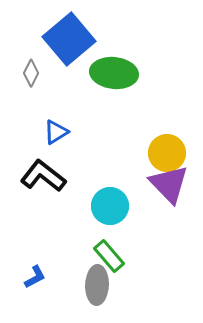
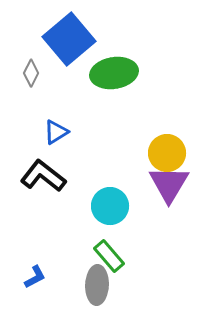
green ellipse: rotated 15 degrees counterclockwise
purple triangle: rotated 15 degrees clockwise
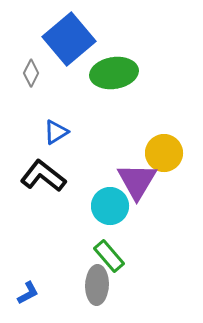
yellow circle: moved 3 px left
purple triangle: moved 32 px left, 3 px up
blue L-shape: moved 7 px left, 16 px down
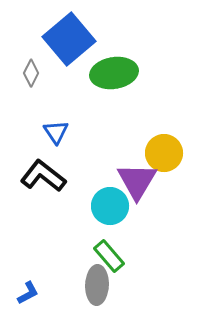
blue triangle: rotated 32 degrees counterclockwise
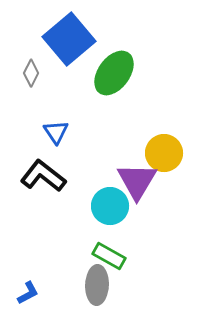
green ellipse: rotated 45 degrees counterclockwise
green rectangle: rotated 20 degrees counterclockwise
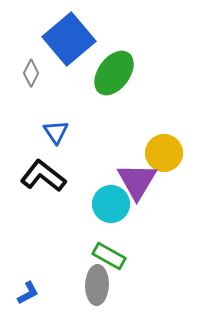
cyan circle: moved 1 px right, 2 px up
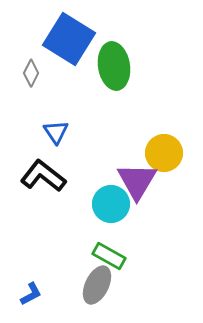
blue square: rotated 18 degrees counterclockwise
green ellipse: moved 7 px up; rotated 45 degrees counterclockwise
gray ellipse: rotated 24 degrees clockwise
blue L-shape: moved 3 px right, 1 px down
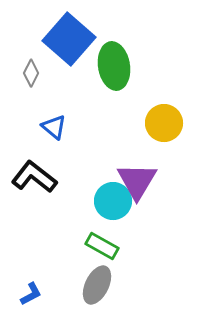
blue square: rotated 9 degrees clockwise
blue triangle: moved 2 px left, 5 px up; rotated 16 degrees counterclockwise
yellow circle: moved 30 px up
black L-shape: moved 9 px left, 1 px down
cyan circle: moved 2 px right, 3 px up
green rectangle: moved 7 px left, 10 px up
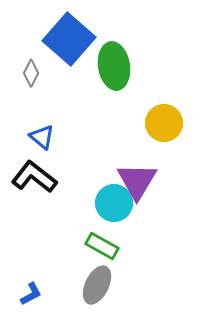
blue triangle: moved 12 px left, 10 px down
cyan circle: moved 1 px right, 2 px down
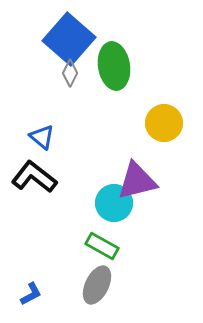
gray diamond: moved 39 px right
purple triangle: rotated 45 degrees clockwise
